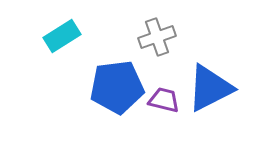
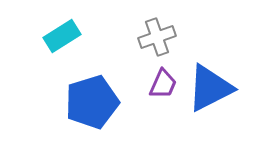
blue pentagon: moved 25 px left, 15 px down; rotated 10 degrees counterclockwise
purple trapezoid: moved 1 px left, 16 px up; rotated 100 degrees clockwise
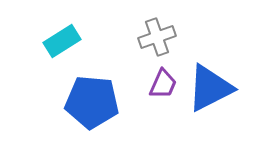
cyan rectangle: moved 5 px down
blue pentagon: rotated 22 degrees clockwise
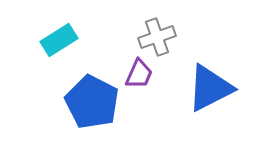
cyan rectangle: moved 3 px left, 1 px up
purple trapezoid: moved 24 px left, 10 px up
blue pentagon: rotated 22 degrees clockwise
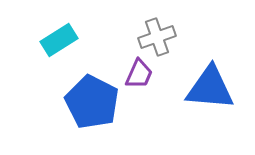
blue triangle: rotated 32 degrees clockwise
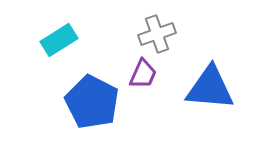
gray cross: moved 3 px up
purple trapezoid: moved 4 px right
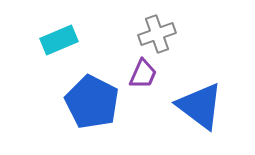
cyan rectangle: rotated 9 degrees clockwise
blue triangle: moved 10 px left, 18 px down; rotated 32 degrees clockwise
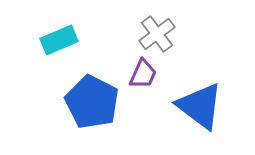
gray cross: rotated 18 degrees counterclockwise
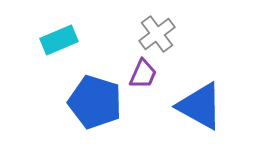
blue pentagon: moved 3 px right; rotated 10 degrees counterclockwise
blue triangle: rotated 8 degrees counterclockwise
